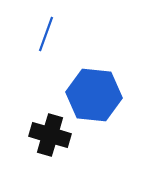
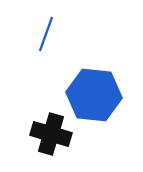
black cross: moved 1 px right, 1 px up
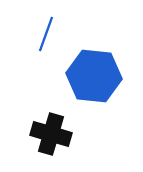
blue hexagon: moved 19 px up
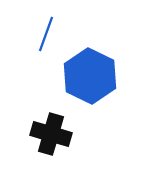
blue hexagon: moved 4 px left; rotated 20 degrees clockwise
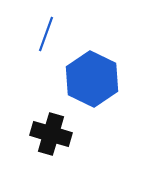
blue hexagon: moved 2 px right, 3 px down
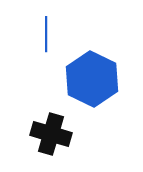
blue line: rotated 20 degrees counterclockwise
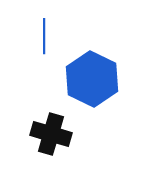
blue line: moved 2 px left, 2 px down
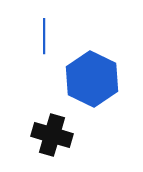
black cross: moved 1 px right, 1 px down
